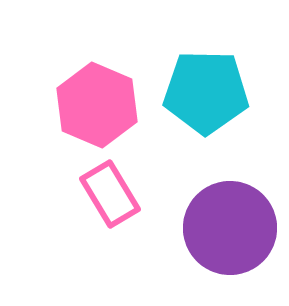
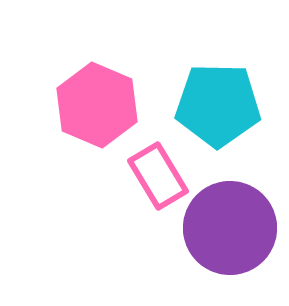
cyan pentagon: moved 12 px right, 13 px down
pink rectangle: moved 48 px right, 18 px up
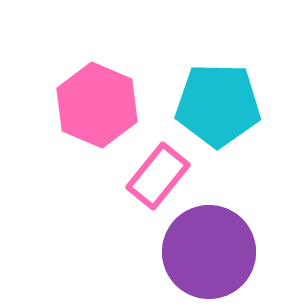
pink rectangle: rotated 70 degrees clockwise
purple circle: moved 21 px left, 24 px down
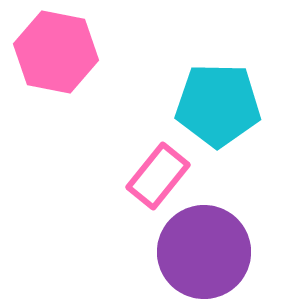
pink hexagon: moved 41 px left, 53 px up; rotated 12 degrees counterclockwise
purple circle: moved 5 px left
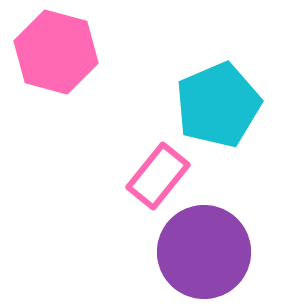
pink hexagon: rotated 4 degrees clockwise
cyan pentagon: rotated 24 degrees counterclockwise
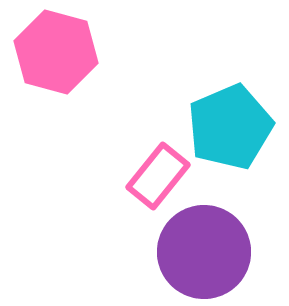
cyan pentagon: moved 12 px right, 22 px down
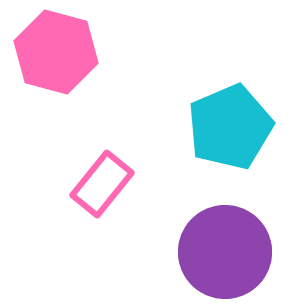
pink rectangle: moved 56 px left, 8 px down
purple circle: moved 21 px right
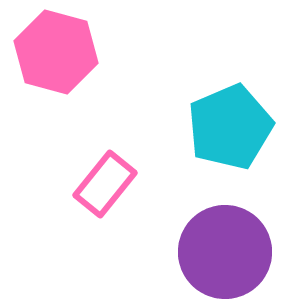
pink rectangle: moved 3 px right
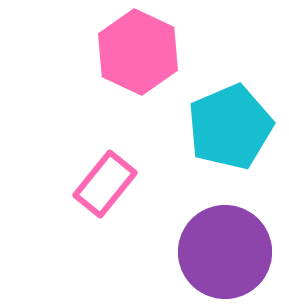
pink hexagon: moved 82 px right; rotated 10 degrees clockwise
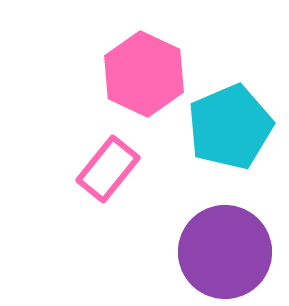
pink hexagon: moved 6 px right, 22 px down
pink rectangle: moved 3 px right, 15 px up
